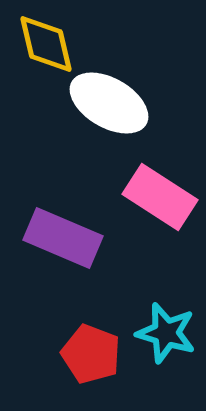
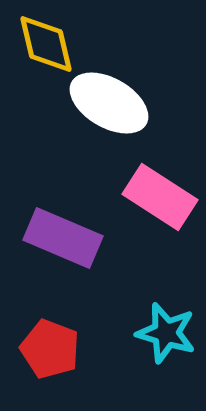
red pentagon: moved 41 px left, 5 px up
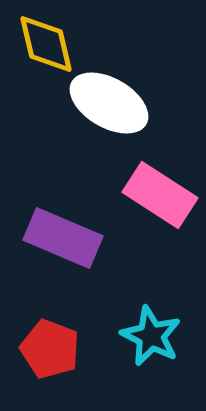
pink rectangle: moved 2 px up
cyan star: moved 15 px left, 3 px down; rotated 10 degrees clockwise
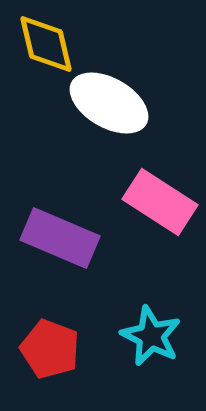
pink rectangle: moved 7 px down
purple rectangle: moved 3 px left
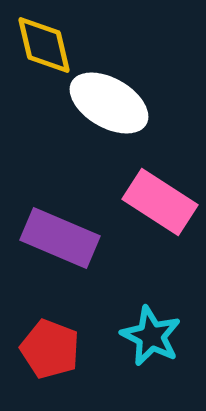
yellow diamond: moved 2 px left, 1 px down
